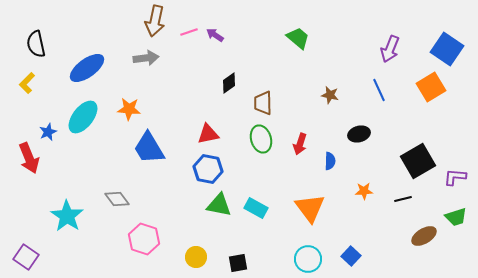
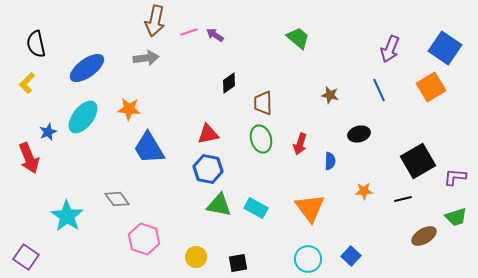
blue square at (447, 49): moved 2 px left, 1 px up
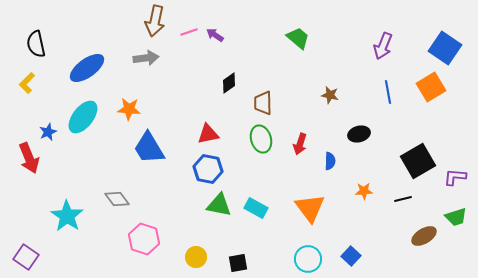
purple arrow at (390, 49): moved 7 px left, 3 px up
blue line at (379, 90): moved 9 px right, 2 px down; rotated 15 degrees clockwise
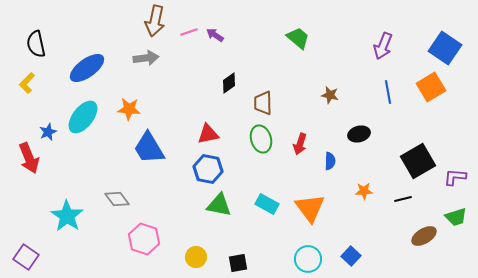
cyan rectangle at (256, 208): moved 11 px right, 4 px up
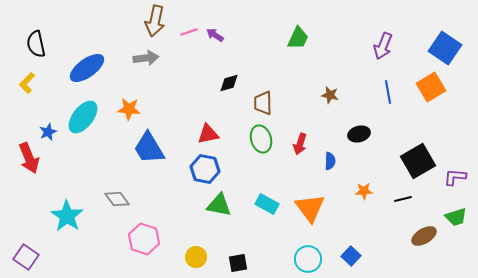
green trapezoid at (298, 38): rotated 75 degrees clockwise
black diamond at (229, 83): rotated 20 degrees clockwise
blue hexagon at (208, 169): moved 3 px left
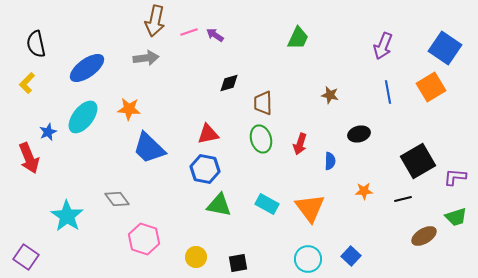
blue trapezoid at (149, 148): rotated 15 degrees counterclockwise
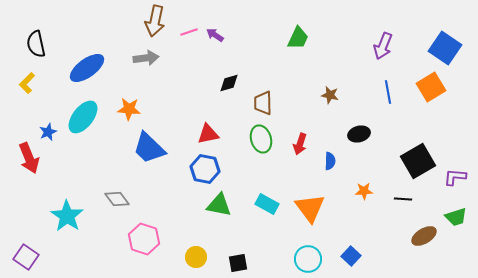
black line at (403, 199): rotated 18 degrees clockwise
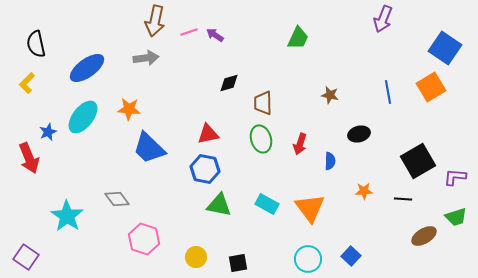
purple arrow at (383, 46): moved 27 px up
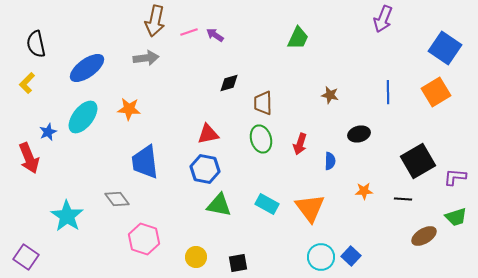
orange square at (431, 87): moved 5 px right, 5 px down
blue line at (388, 92): rotated 10 degrees clockwise
blue trapezoid at (149, 148): moved 4 px left, 14 px down; rotated 39 degrees clockwise
cyan circle at (308, 259): moved 13 px right, 2 px up
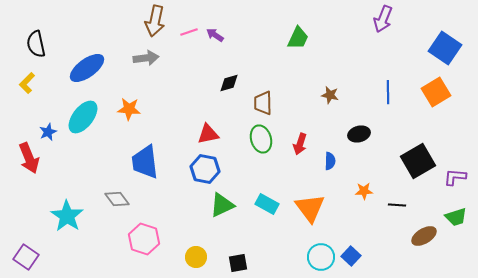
black line at (403, 199): moved 6 px left, 6 px down
green triangle at (219, 205): moved 3 px right; rotated 36 degrees counterclockwise
